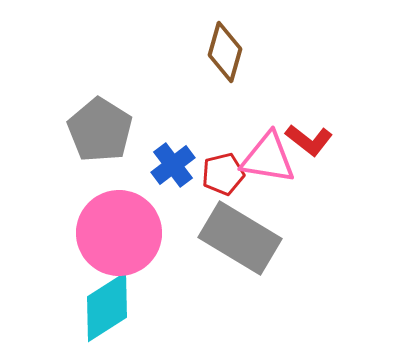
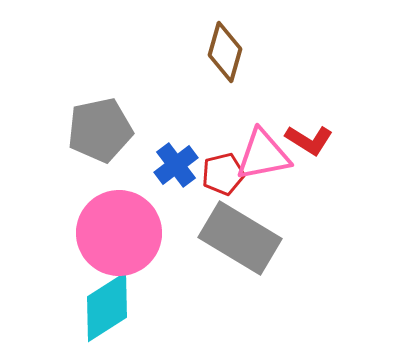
gray pentagon: rotated 28 degrees clockwise
red L-shape: rotated 6 degrees counterclockwise
pink triangle: moved 5 px left, 3 px up; rotated 20 degrees counterclockwise
blue cross: moved 3 px right
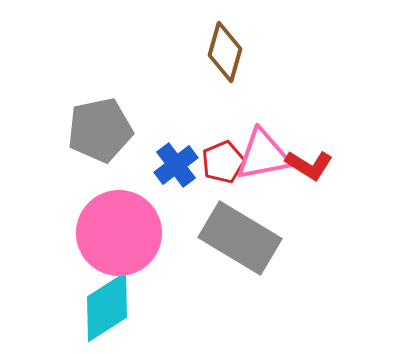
red L-shape: moved 25 px down
red pentagon: moved 12 px up; rotated 9 degrees counterclockwise
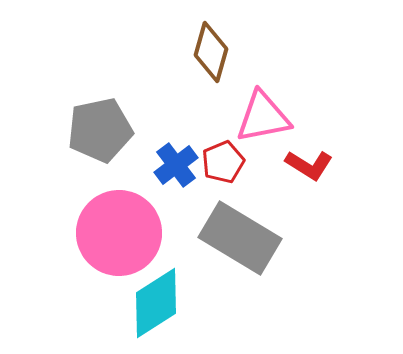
brown diamond: moved 14 px left
pink triangle: moved 38 px up
cyan diamond: moved 49 px right, 4 px up
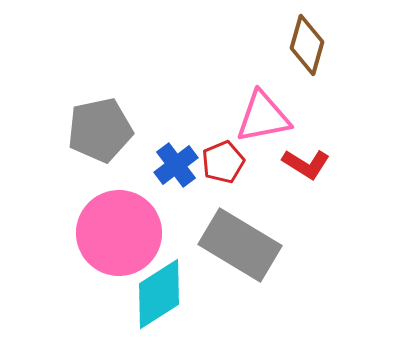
brown diamond: moved 96 px right, 7 px up
red L-shape: moved 3 px left, 1 px up
gray rectangle: moved 7 px down
cyan diamond: moved 3 px right, 9 px up
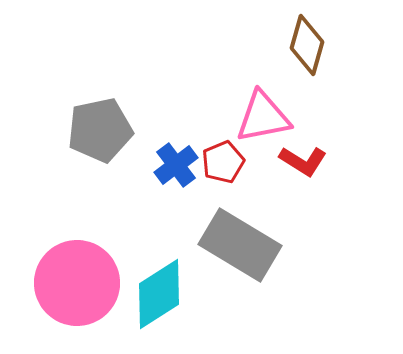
red L-shape: moved 3 px left, 3 px up
pink circle: moved 42 px left, 50 px down
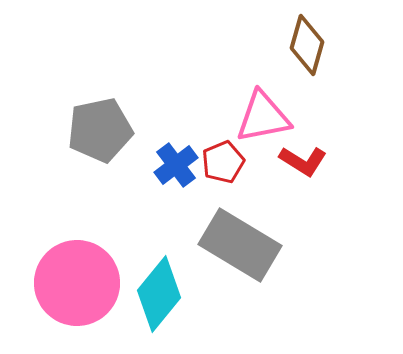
cyan diamond: rotated 18 degrees counterclockwise
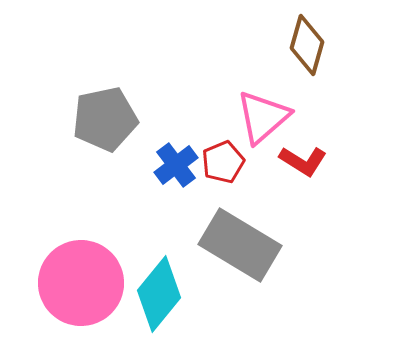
pink triangle: rotated 30 degrees counterclockwise
gray pentagon: moved 5 px right, 11 px up
pink circle: moved 4 px right
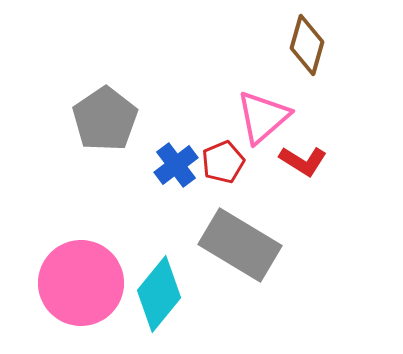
gray pentagon: rotated 22 degrees counterclockwise
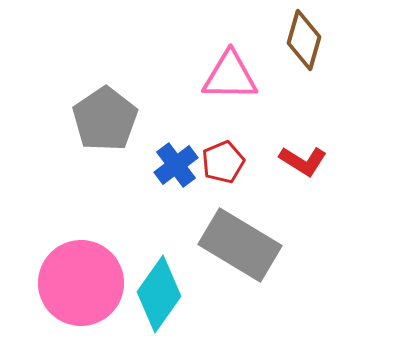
brown diamond: moved 3 px left, 5 px up
pink triangle: moved 33 px left, 41 px up; rotated 42 degrees clockwise
cyan diamond: rotated 4 degrees counterclockwise
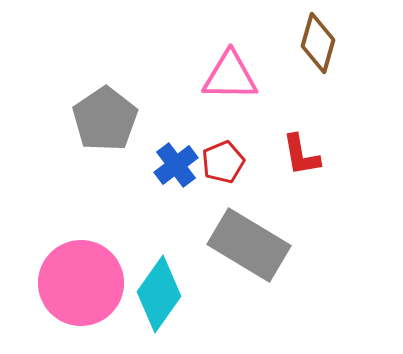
brown diamond: moved 14 px right, 3 px down
red L-shape: moved 2 px left, 6 px up; rotated 48 degrees clockwise
gray rectangle: moved 9 px right
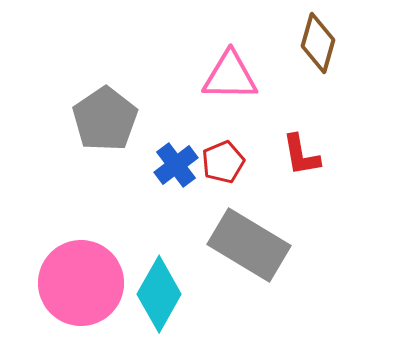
cyan diamond: rotated 6 degrees counterclockwise
